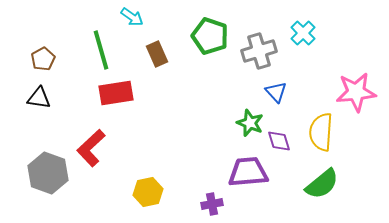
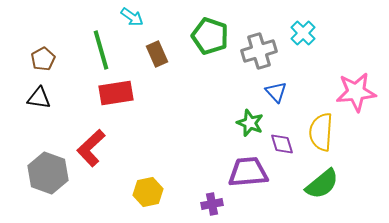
purple diamond: moved 3 px right, 3 px down
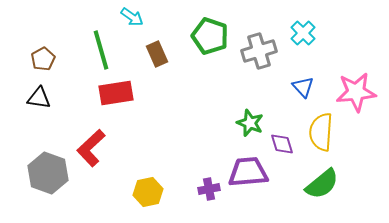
blue triangle: moved 27 px right, 5 px up
purple cross: moved 3 px left, 15 px up
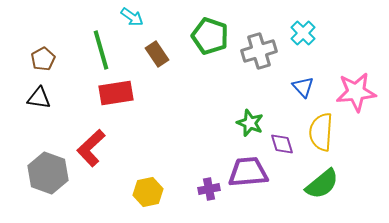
brown rectangle: rotated 10 degrees counterclockwise
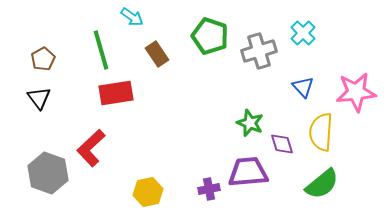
black triangle: rotated 45 degrees clockwise
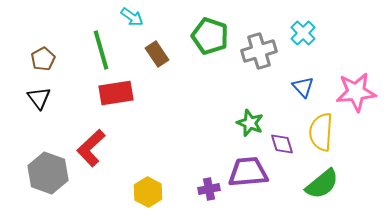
yellow hexagon: rotated 20 degrees counterclockwise
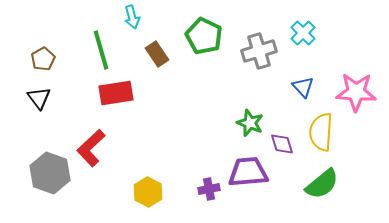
cyan arrow: rotated 40 degrees clockwise
green pentagon: moved 6 px left; rotated 6 degrees clockwise
pink star: rotated 9 degrees clockwise
gray hexagon: moved 2 px right
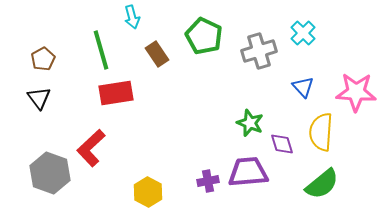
purple cross: moved 1 px left, 8 px up
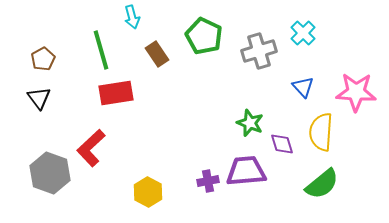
purple trapezoid: moved 2 px left, 1 px up
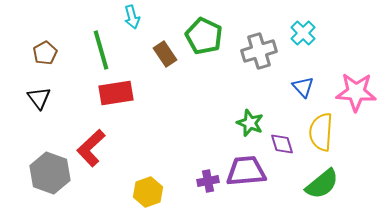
brown rectangle: moved 8 px right
brown pentagon: moved 2 px right, 6 px up
yellow hexagon: rotated 12 degrees clockwise
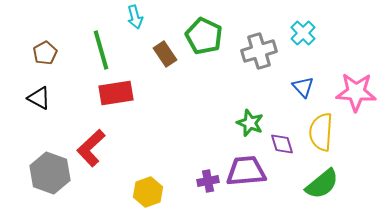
cyan arrow: moved 3 px right
black triangle: rotated 25 degrees counterclockwise
